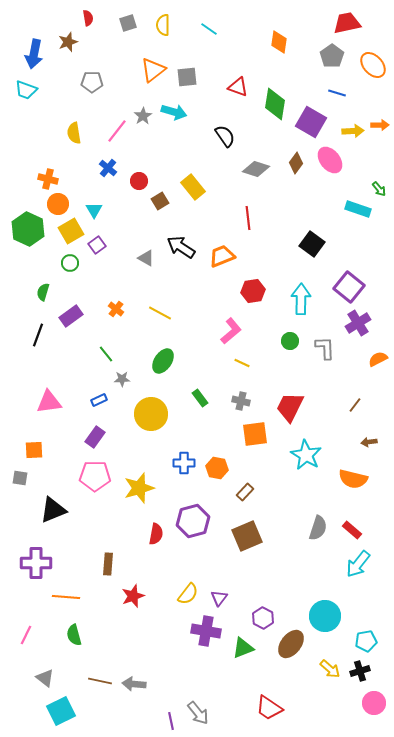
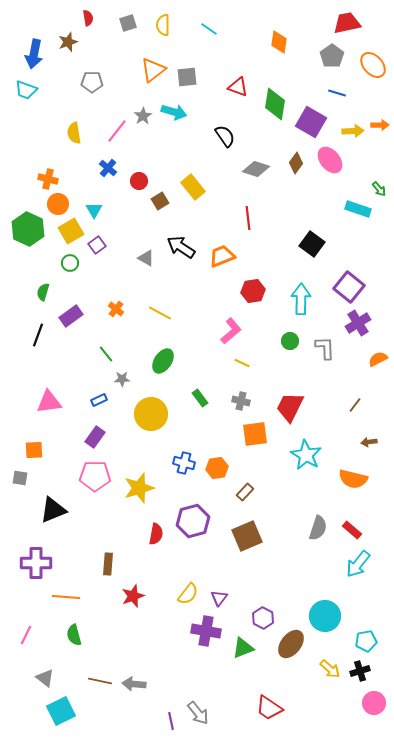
blue cross at (184, 463): rotated 15 degrees clockwise
orange hexagon at (217, 468): rotated 20 degrees counterclockwise
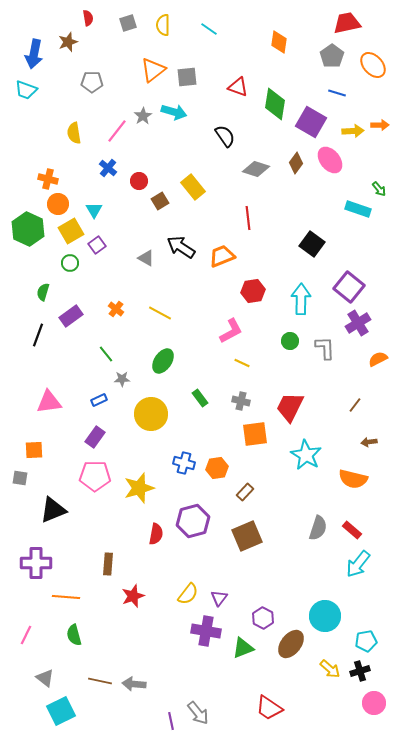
pink L-shape at (231, 331): rotated 12 degrees clockwise
